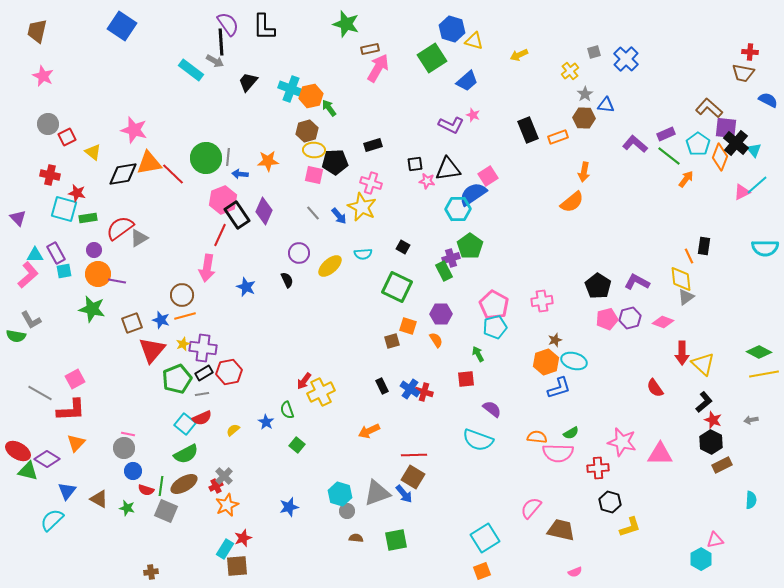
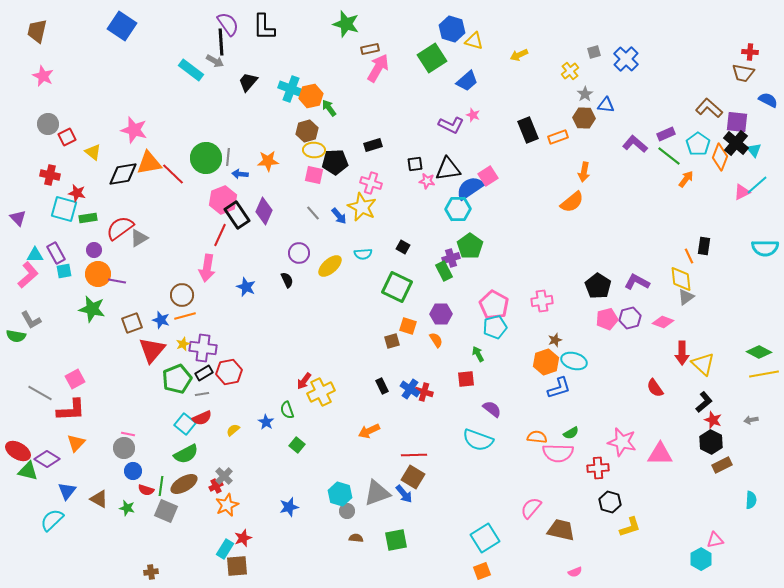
purple square at (726, 128): moved 11 px right, 6 px up
blue semicircle at (473, 194): moved 3 px left, 6 px up
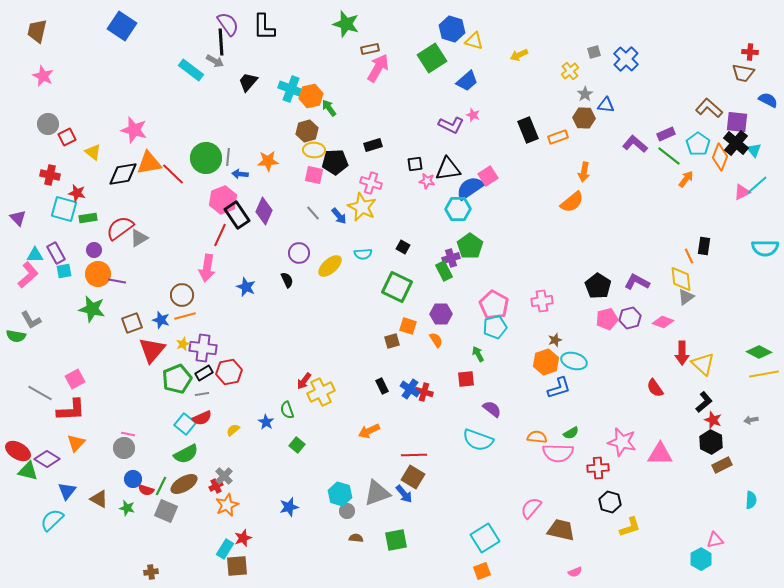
blue circle at (133, 471): moved 8 px down
green line at (161, 486): rotated 18 degrees clockwise
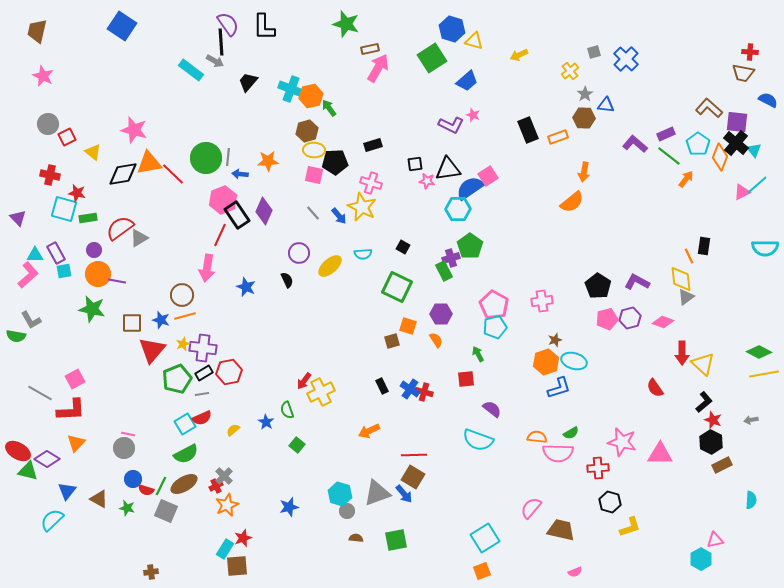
brown square at (132, 323): rotated 20 degrees clockwise
cyan square at (185, 424): rotated 20 degrees clockwise
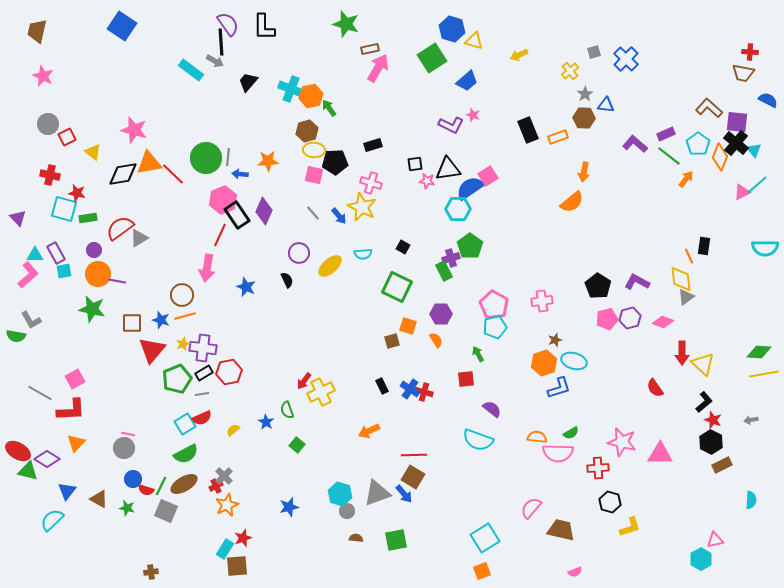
green diamond at (759, 352): rotated 25 degrees counterclockwise
orange hexagon at (546, 362): moved 2 px left, 1 px down
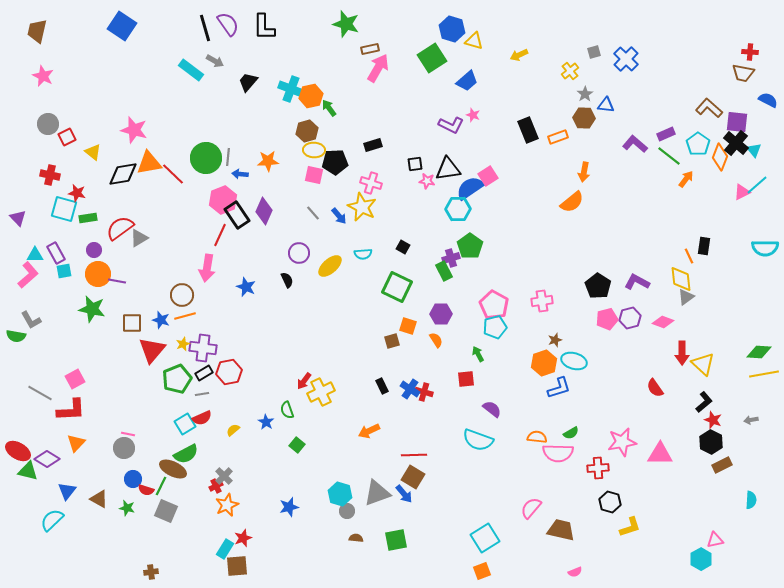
black line at (221, 42): moved 16 px left, 14 px up; rotated 12 degrees counterclockwise
pink star at (622, 442): rotated 24 degrees counterclockwise
brown ellipse at (184, 484): moved 11 px left, 15 px up; rotated 56 degrees clockwise
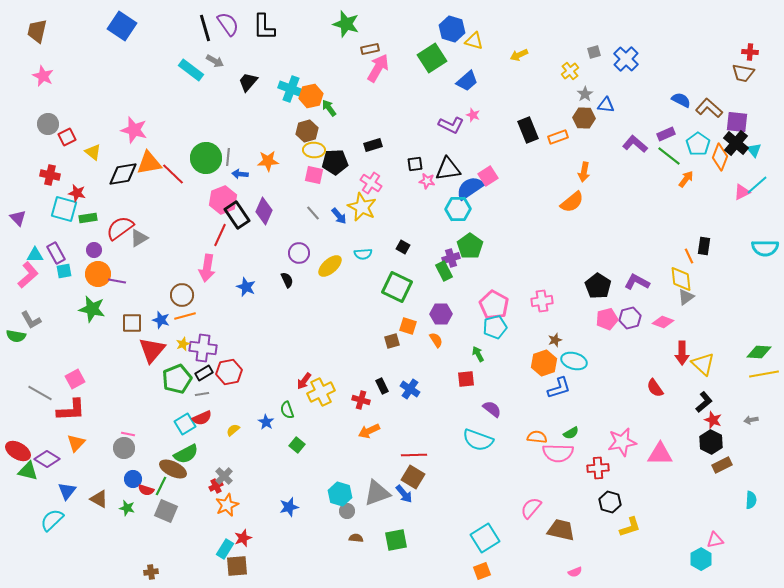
blue semicircle at (768, 100): moved 87 px left
pink cross at (371, 183): rotated 15 degrees clockwise
red cross at (424, 392): moved 63 px left, 8 px down
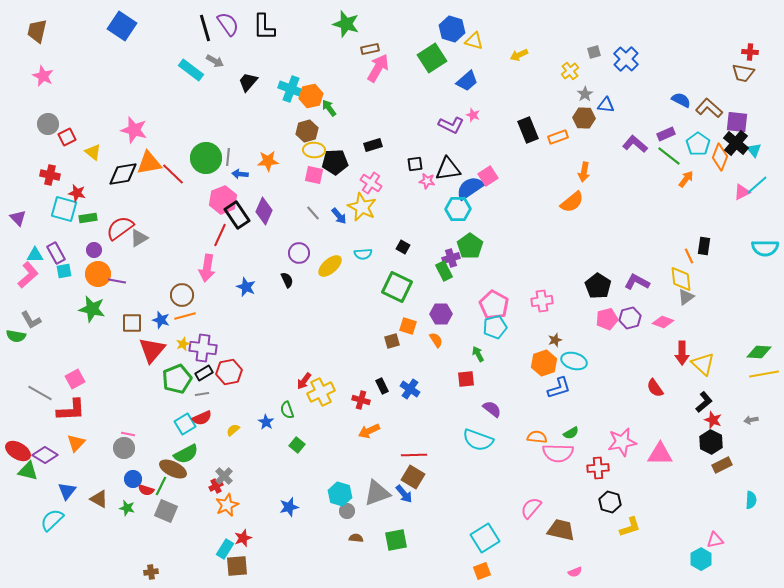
purple diamond at (47, 459): moved 2 px left, 4 px up
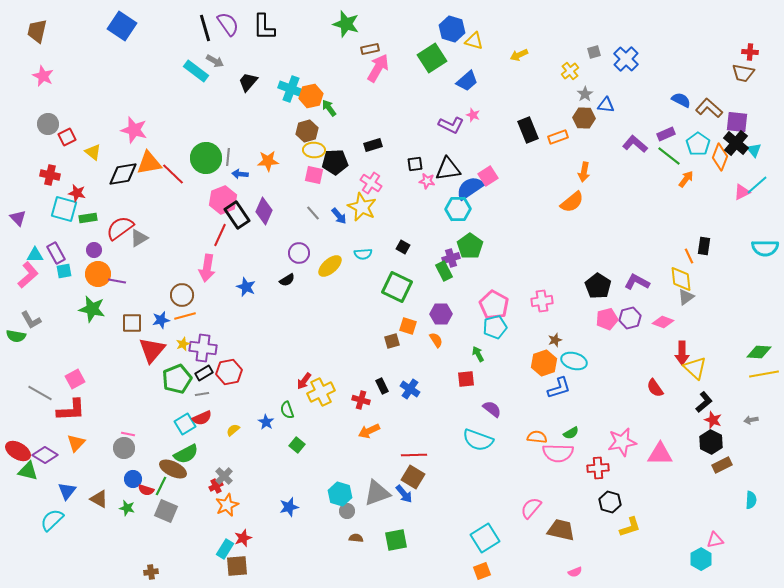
cyan rectangle at (191, 70): moved 5 px right, 1 px down
black semicircle at (287, 280): rotated 84 degrees clockwise
blue star at (161, 320): rotated 30 degrees counterclockwise
yellow triangle at (703, 364): moved 8 px left, 4 px down
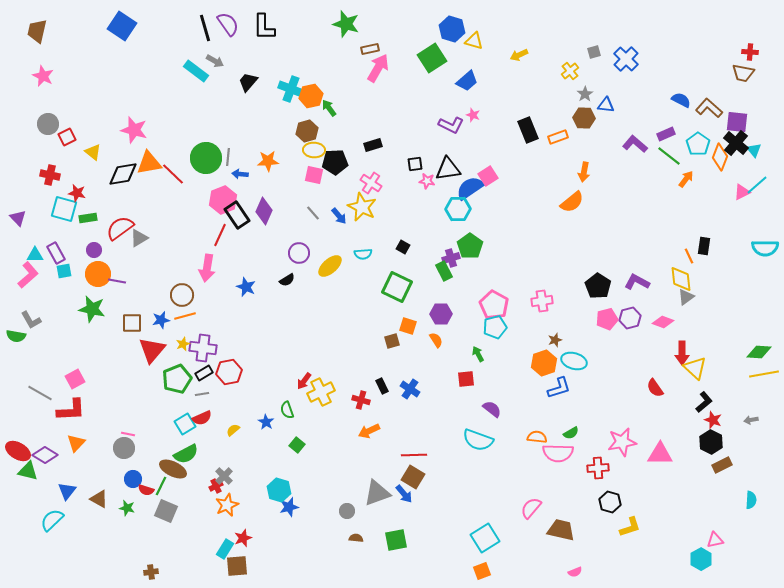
cyan hexagon at (340, 494): moved 61 px left, 4 px up
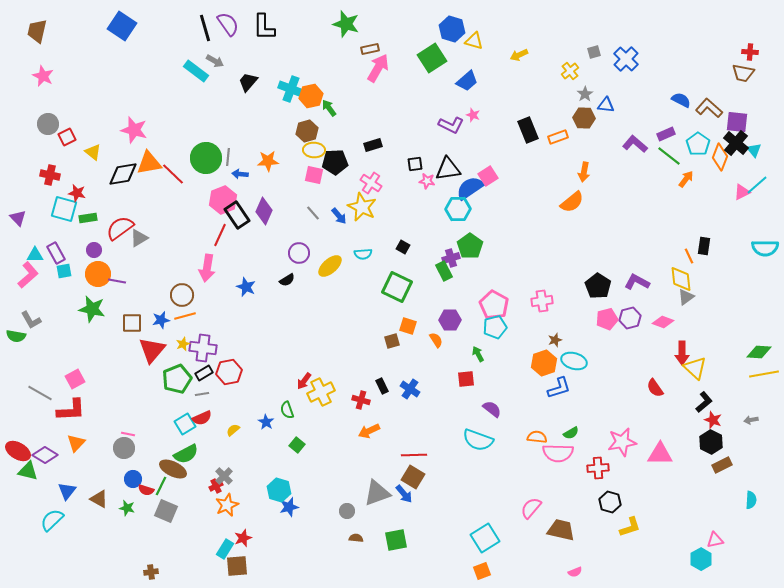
purple hexagon at (441, 314): moved 9 px right, 6 px down
